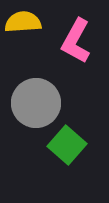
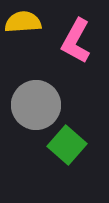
gray circle: moved 2 px down
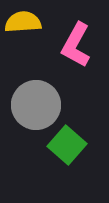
pink L-shape: moved 4 px down
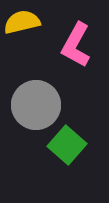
yellow semicircle: moved 1 px left; rotated 9 degrees counterclockwise
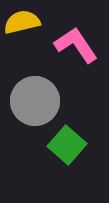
pink L-shape: rotated 117 degrees clockwise
gray circle: moved 1 px left, 4 px up
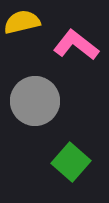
pink L-shape: rotated 18 degrees counterclockwise
green square: moved 4 px right, 17 px down
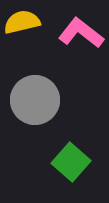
pink L-shape: moved 5 px right, 12 px up
gray circle: moved 1 px up
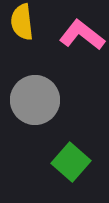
yellow semicircle: rotated 84 degrees counterclockwise
pink L-shape: moved 1 px right, 2 px down
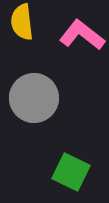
gray circle: moved 1 px left, 2 px up
green square: moved 10 px down; rotated 15 degrees counterclockwise
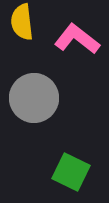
pink L-shape: moved 5 px left, 4 px down
